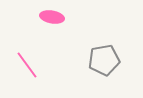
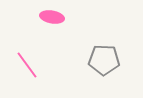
gray pentagon: rotated 12 degrees clockwise
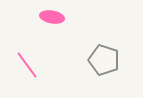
gray pentagon: rotated 16 degrees clockwise
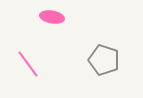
pink line: moved 1 px right, 1 px up
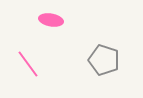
pink ellipse: moved 1 px left, 3 px down
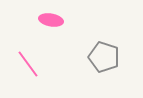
gray pentagon: moved 3 px up
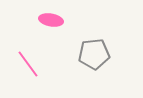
gray pentagon: moved 10 px left, 3 px up; rotated 24 degrees counterclockwise
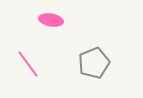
gray pentagon: moved 9 px down; rotated 16 degrees counterclockwise
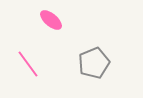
pink ellipse: rotated 30 degrees clockwise
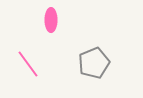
pink ellipse: rotated 50 degrees clockwise
